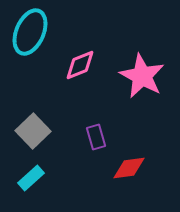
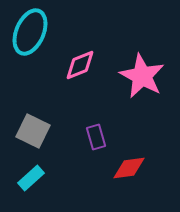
gray square: rotated 20 degrees counterclockwise
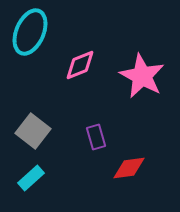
gray square: rotated 12 degrees clockwise
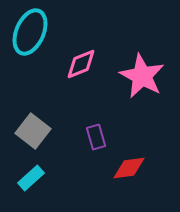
pink diamond: moved 1 px right, 1 px up
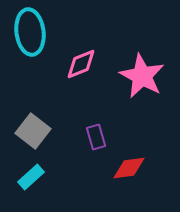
cyan ellipse: rotated 30 degrees counterclockwise
cyan rectangle: moved 1 px up
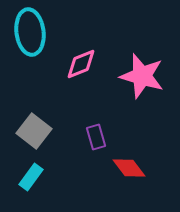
pink star: rotated 12 degrees counterclockwise
gray square: moved 1 px right
red diamond: rotated 60 degrees clockwise
cyan rectangle: rotated 12 degrees counterclockwise
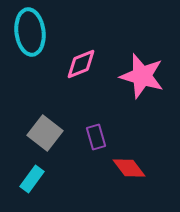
gray square: moved 11 px right, 2 px down
cyan rectangle: moved 1 px right, 2 px down
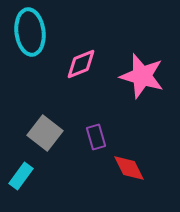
red diamond: rotated 12 degrees clockwise
cyan rectangle: moved 11 px left, 3 px up
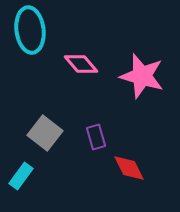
cyan ellipse: moved 2 px up
pink diamond: rotated 72 degrees clockwise
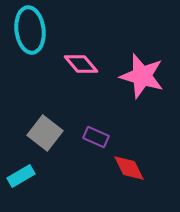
purple rectangle: rotated 50 degrees counterclockwise
cyan rectangle: rotated 24 degrees clockwise
